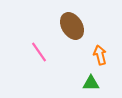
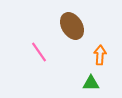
orange arrow: rotated 18 degrees clockwise
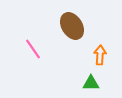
pink line: moved 6 px left, 3 px up
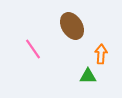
orange arrow: moved 1 px right, 1 px up
green triangle: moved 3 px left, 7 px up
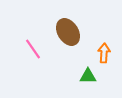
brown ellipse: moved 4 px left, 6 px down
orange arrow: moved 3 px right, 1 px up
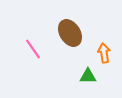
brown ellipse: moved 2 px right, 1 px down
orange arrow: rotated 12 degrees counterclockwise
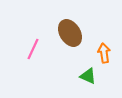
pink line: rotated 60 degrees clockwise
green triangle: rotated 24 degrees clockwise
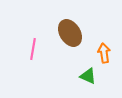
pink line: rotated 15 degrees counterclockwise
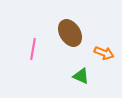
orange arrow: rotated 120 degrees clockwise
green triangle: moved 7 px left
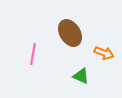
pink line: moved 5 px down
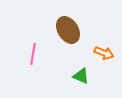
brown ellipse: moved 2 px left, 3 px up
